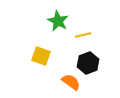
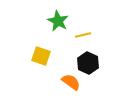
black hexagon: rotated 15 degrees counterclockwise
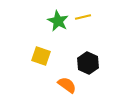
yellow line: moved 18 px up
orange semicircle: moved 4 px left, 3 px down
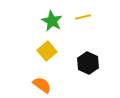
green star: moved 6 px left
yellow square: moved 6 px right, 5 px up; rotated 30 degrees clockwise
orange semicircle: moved 25 px left
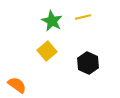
orange semicircle: moved 25 px left
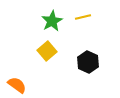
green star: rotated 15 degrees clockwise
black hexagon: moved 1 px up
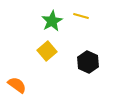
yellow line: moved 2 px left, 1 px up; rotated 28 degrees clockwise
